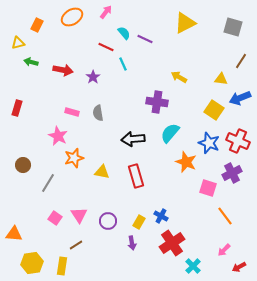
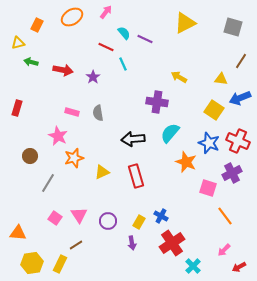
brown circle at (23, 165): moved 7 px right, 9 px up
yellow triangle at (102, 172): rotated 35 degrees counterclockwise
orange triangle at (14, 234): moved 4 px right, 1 px up
yellow rectangle at (62, 266): moved 2 px left, 2 px up; rotated 18 degrees clockwise
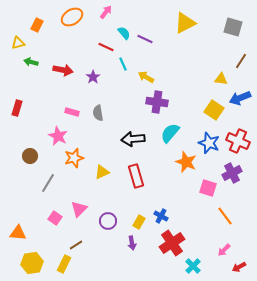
yellow arrow at (179, 77): moved 33 px left
pink triangle at (79, 215): moved 6 px up; rotated 18 degrees clockwise
yellow rectangle at (60, 264): moved 4 px right
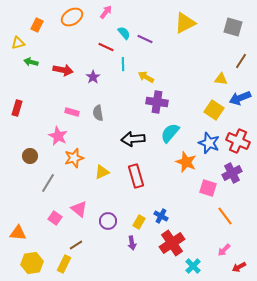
cyan line at (123, 64): rotated 24 degrees clockwise
pink triangle at (79, 209): rotated 36 degrees counterclockwise
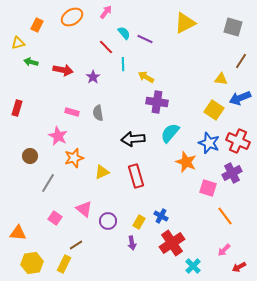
red line at (106, 47): rotated 21 degrees clockwise
pink triangle at (79, 209): moved 5 px right
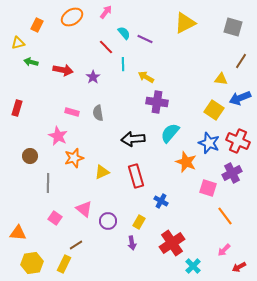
gray line at (48, 183): rotated 30 degrees counterclockwise
blue cross at (161, 216): moved 15 px up
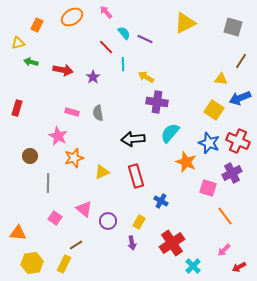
pink arrow at (106, 12): rotated 80 degrees counterclockwise
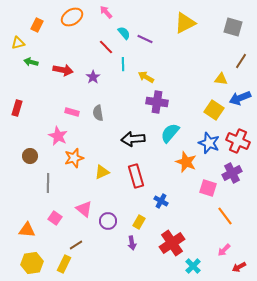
orange triangle at (18, 233): moved 9 px right, 3 px up
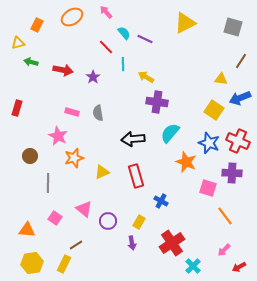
purple cross at (232, 173): rotated 30 degrees clockwise
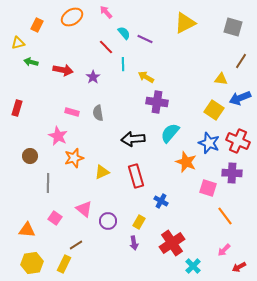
purple arrow at (132, 243): moved 2 px right
